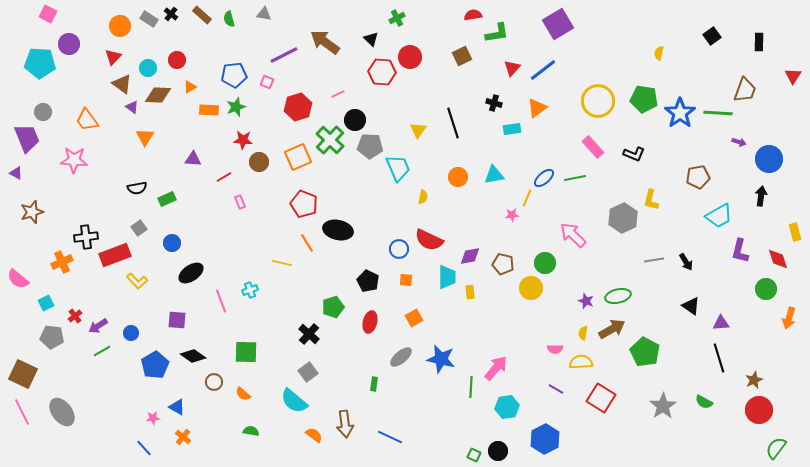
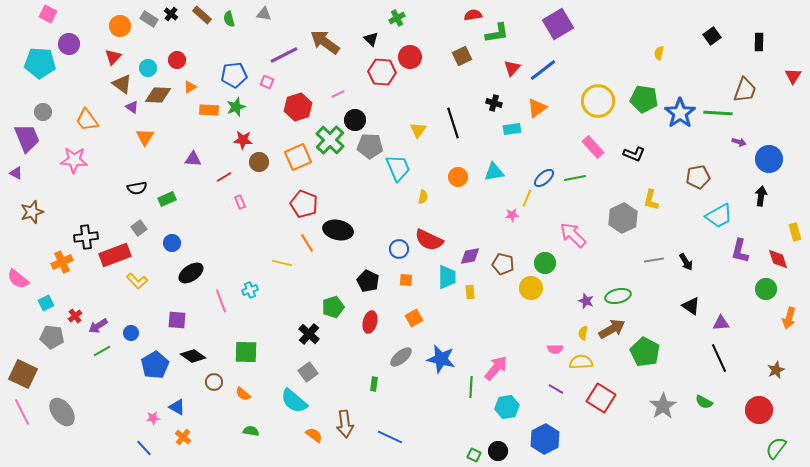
cyan triangle at (494, 175): moved 3 px up
black line at (719, 358): rotated 8 degrees counterclockwise
brown star at (754, 380): moved 22 px right, 10 px up
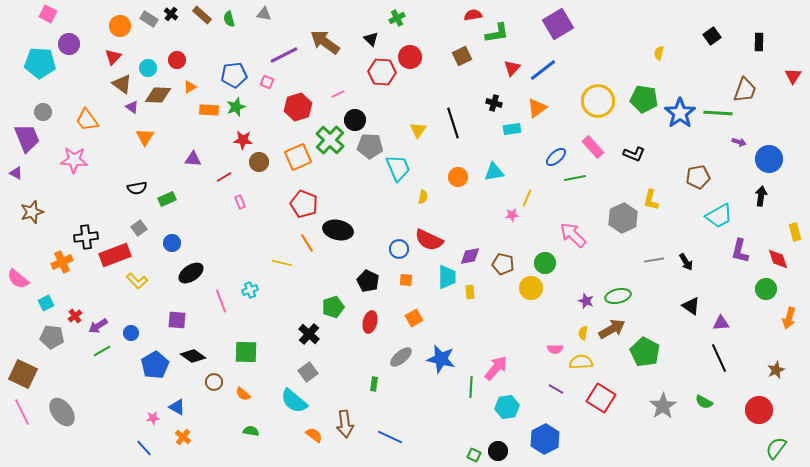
blue ellipse at (544, 178): moved 12 px right, 21 px up
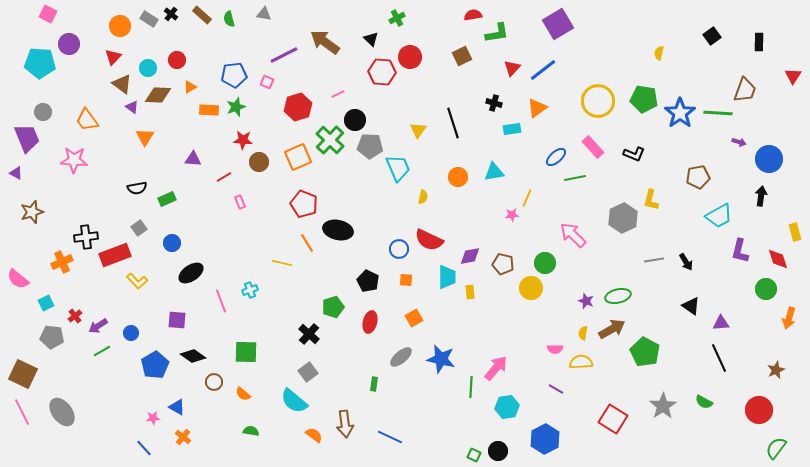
red square at (601, 398): moved 12 px right, 21 px down
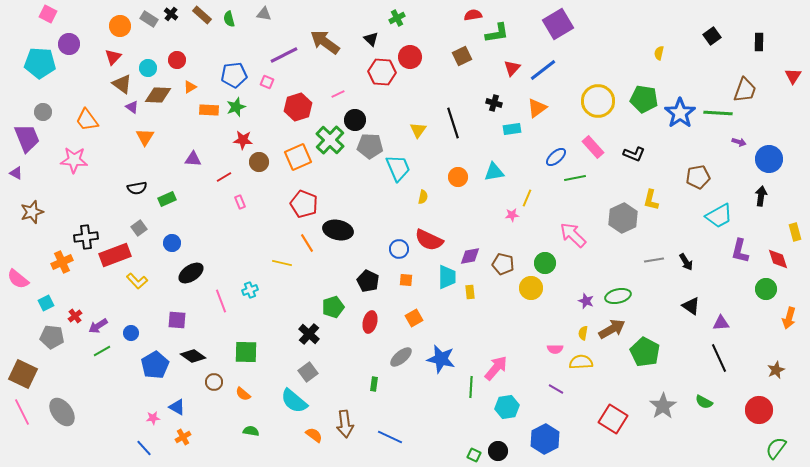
orange cross at (183, 437): rotated 21 degrees clockwise
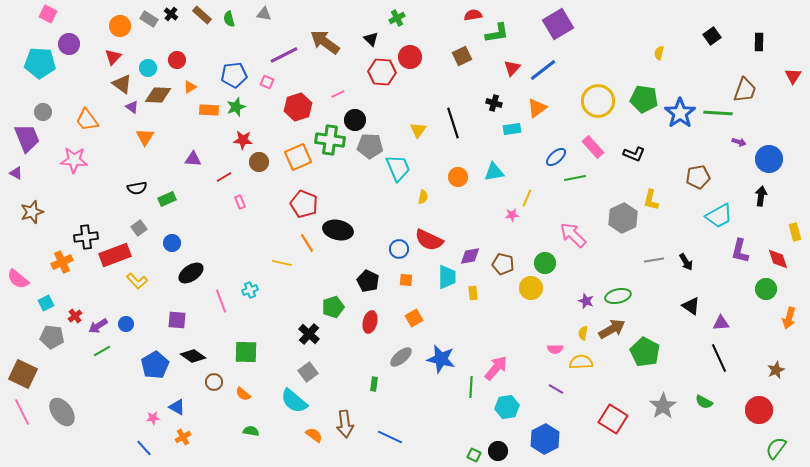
green cross at (330, 140): rotated 36 degrees counterclockwise
yellow rectangle at (470, 292): moved 3 px right, 1 px down
blue circle at (131, 333): moved 5 px left, 9 px up
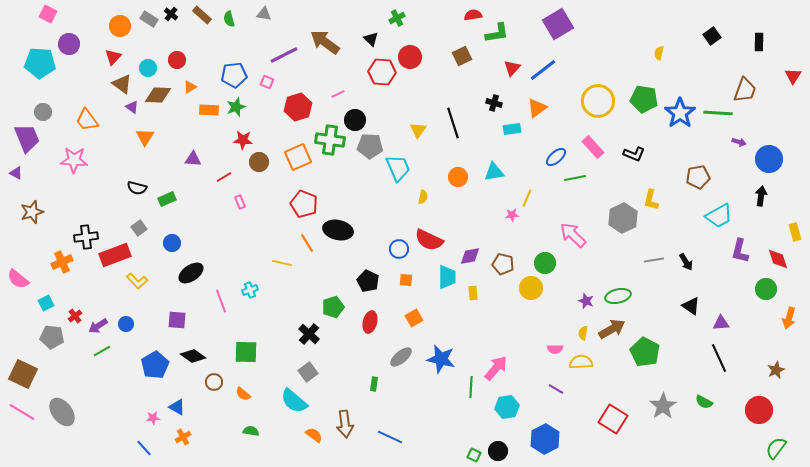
black semicircle at (137, 188): rotated 24 degrees clockwise
pink line at (22, 412): rotated 32 degrees counterclockwise
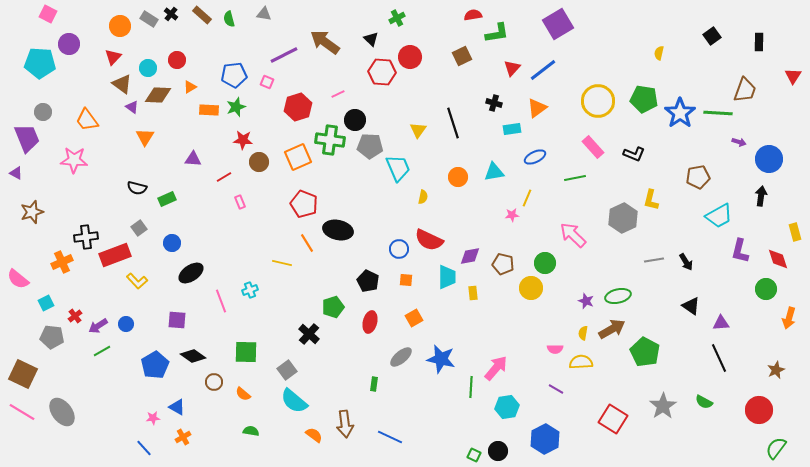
blue ellipse at (556, 157): moved 21 px left; rotated 15 degrees clockwise
gray square at (308, 372): moved 21 px left, 2 px up
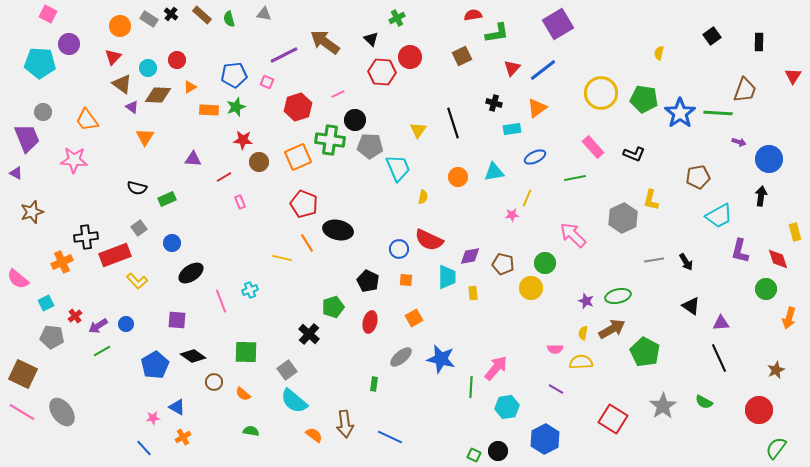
yellow circle at (598, 101): moved 3 px right, 8 px up
yellow line at (282, 263): moved 5 px up
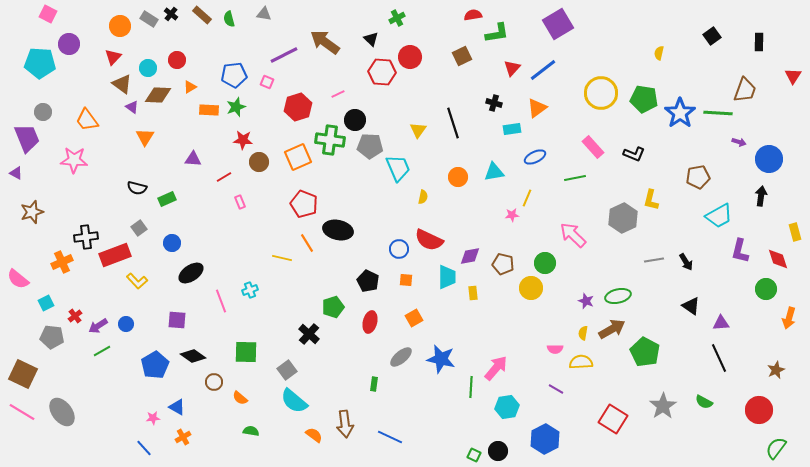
orange semicircle at (243, 394): moved 3 px left, 4 px down
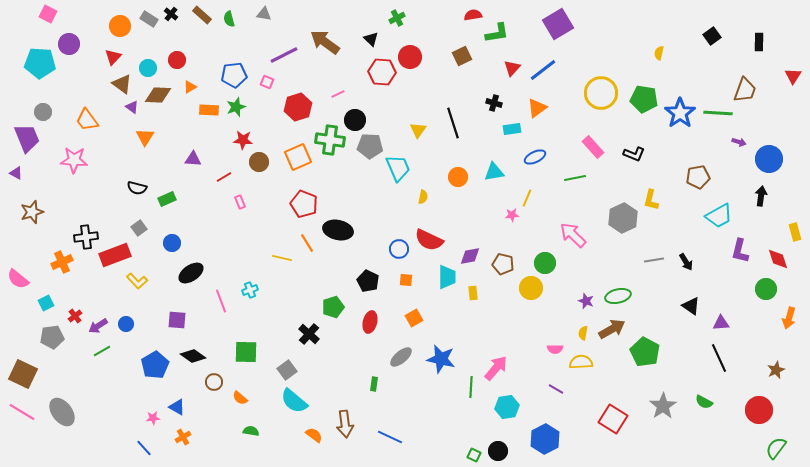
gray pentagon at (52, 337): rotated 15 degrees counterclockwise
